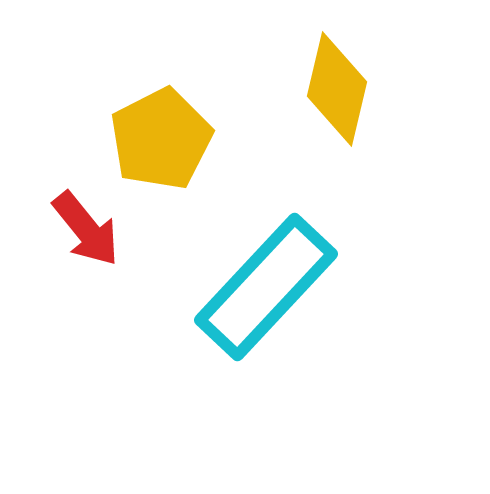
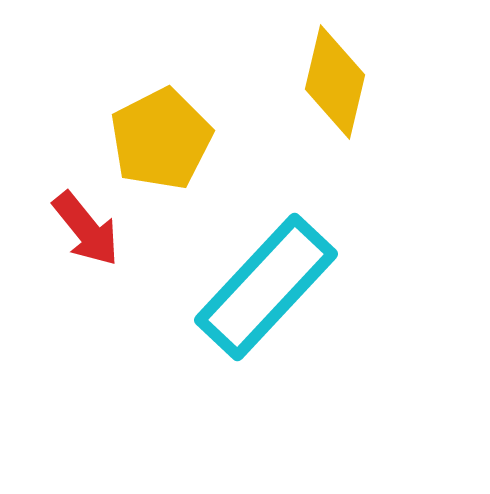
yellow diamond: moved 2 px left, 7 px up
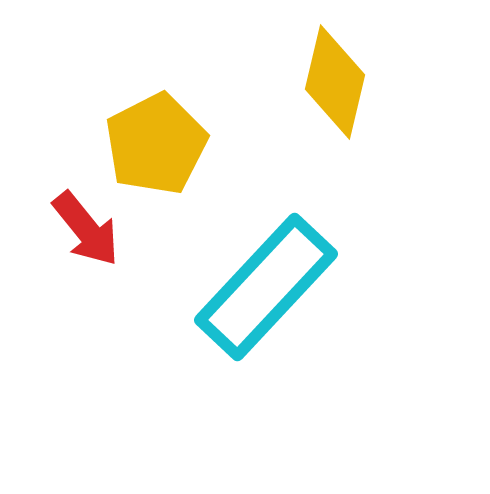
yellow pentagon: moved 5 px left, 5 px down
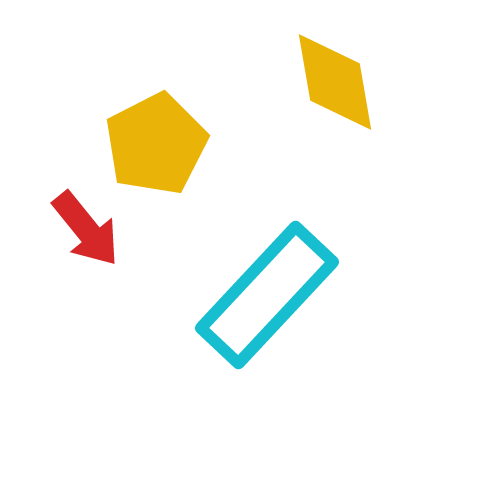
yellow diamond: rotated 23 degrees counterclockwise
cyan rectangle: moved 1 px right, 8 px down
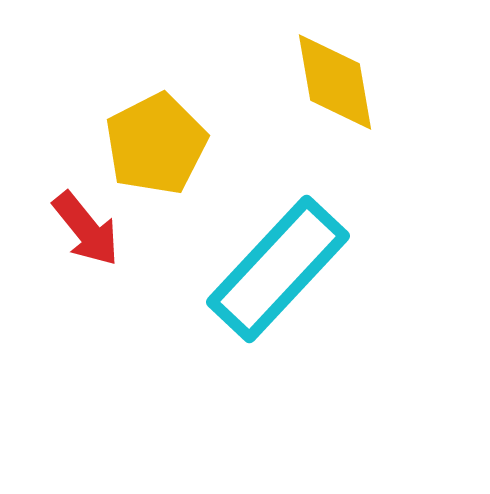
cyan rectangle: moved 11 px right, 26 px up
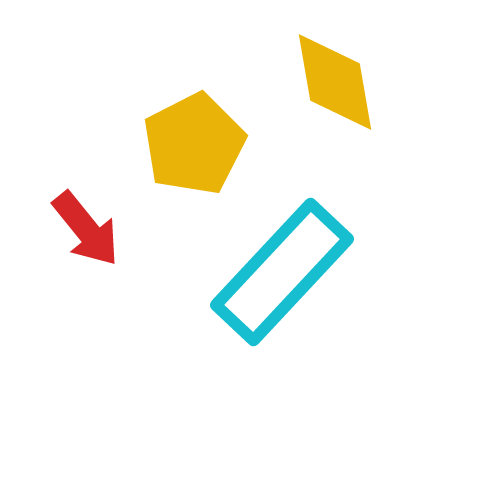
yellow pentagon: moved 38 px right
cyan rectangle: moved 4 px right, 3 px down
